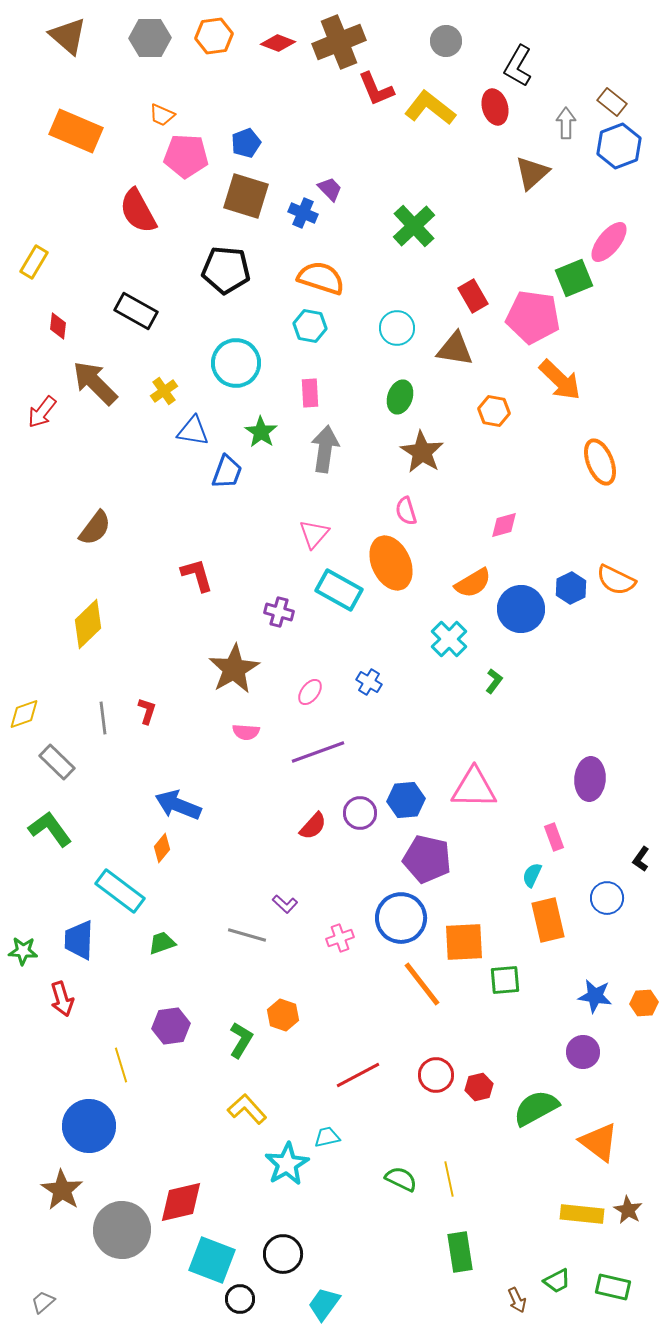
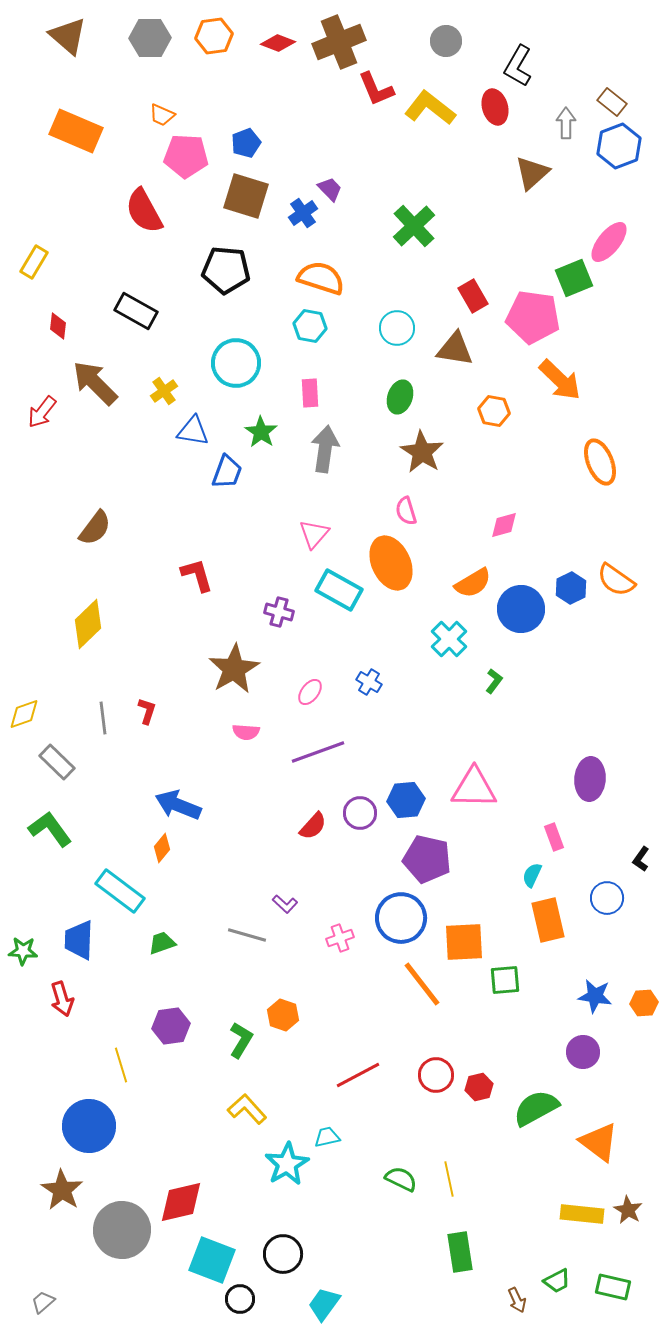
red semicircle at (138, 211): moved 6 px right
blue cross at (303, 213): rotated 32 degrees clockwise
orange semicircle at (616, 580): rotated 9 degrees clockwise
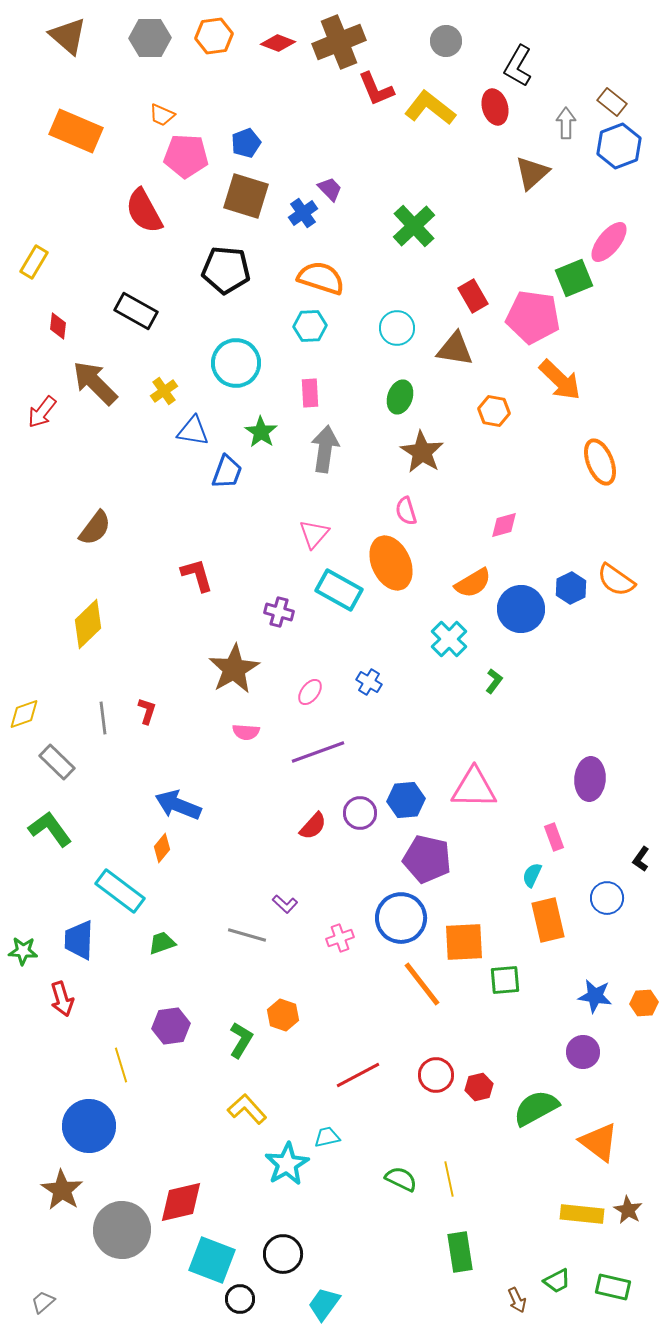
cyan hexagon at (310, 326): rotated 12 degrees counterclockwise
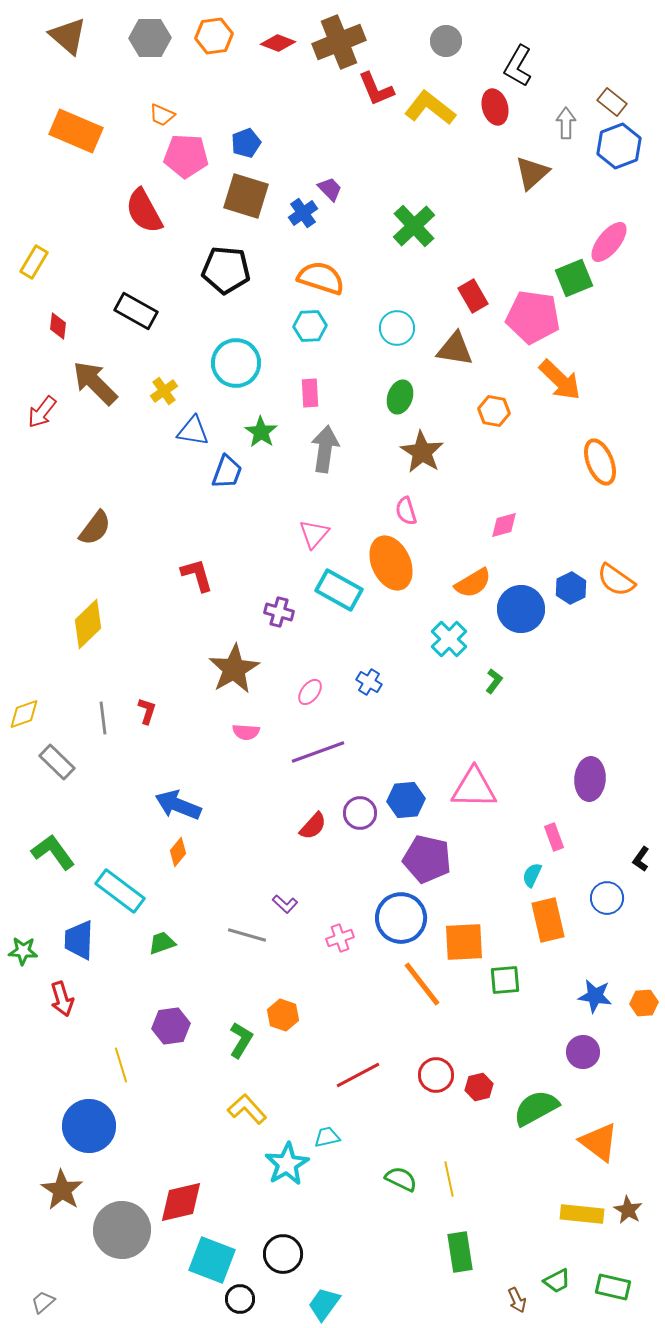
green L-shape at (50, 829): moved 3 px right, 23 px down
orange diamond at (162, 848): moved 16 px right, 4 px down
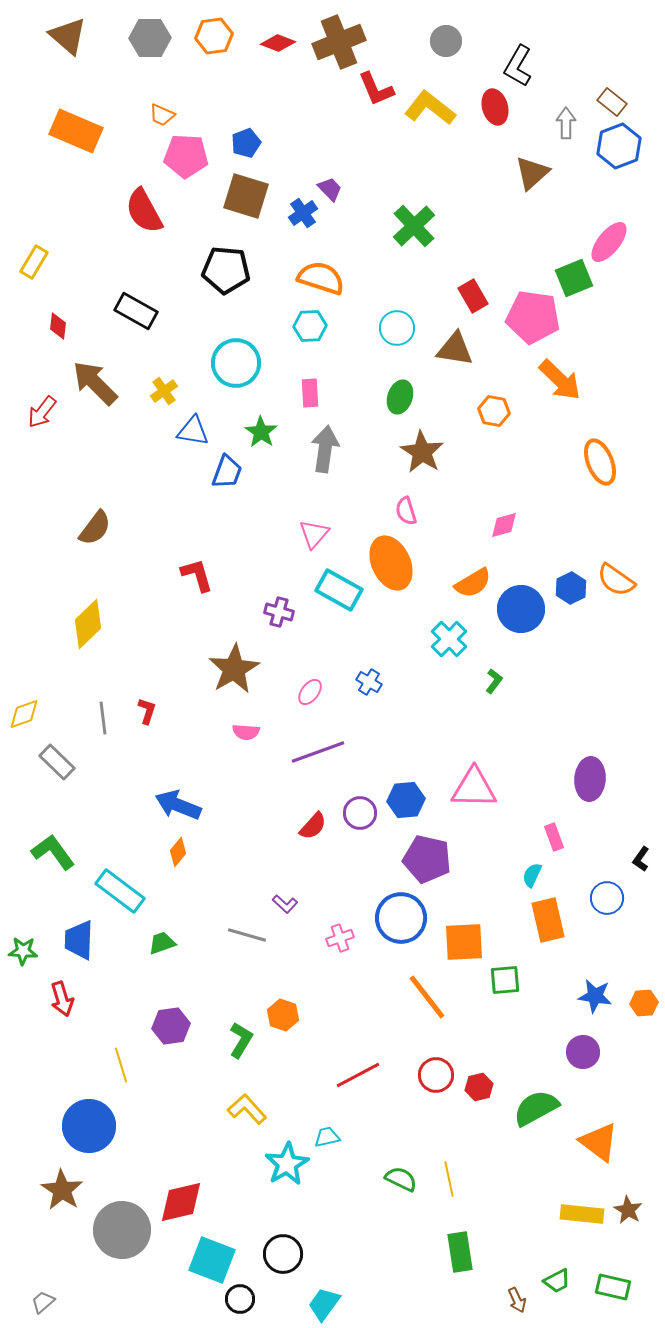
orange line at (422, 984): moved 5 px right, 13 px down
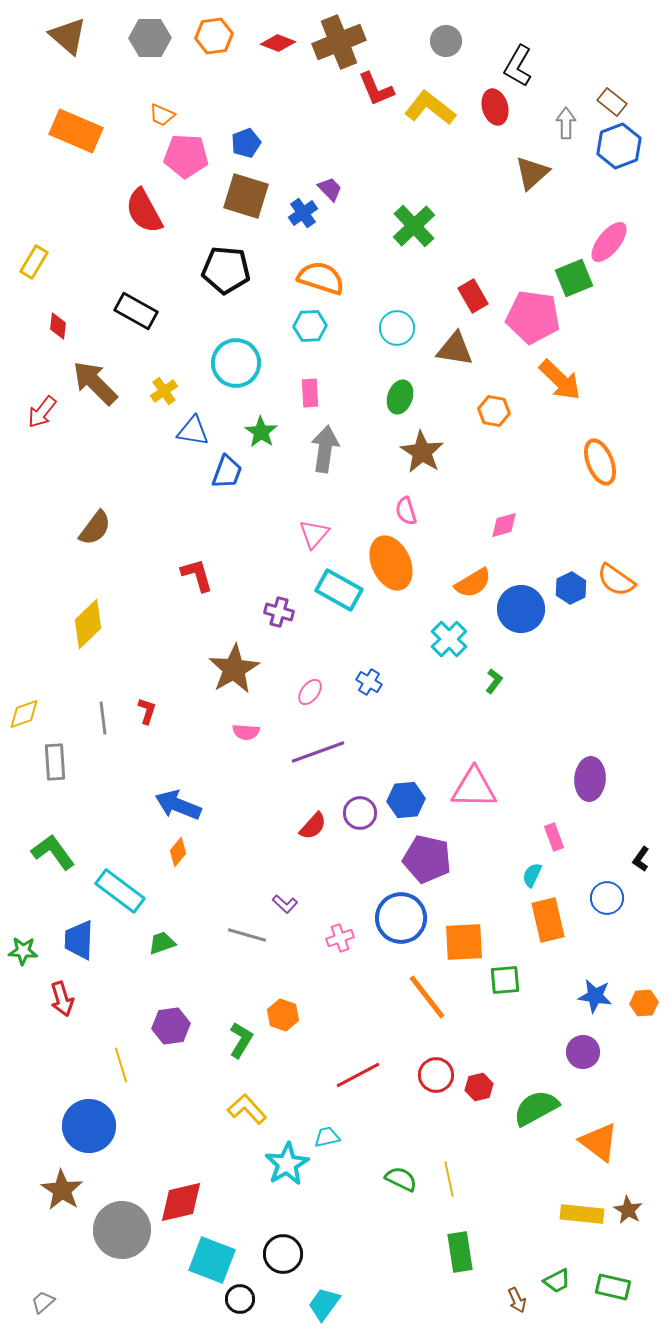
gray rectangle at (57, 762): moved 2 px left; rotated 42 degrees clockwise
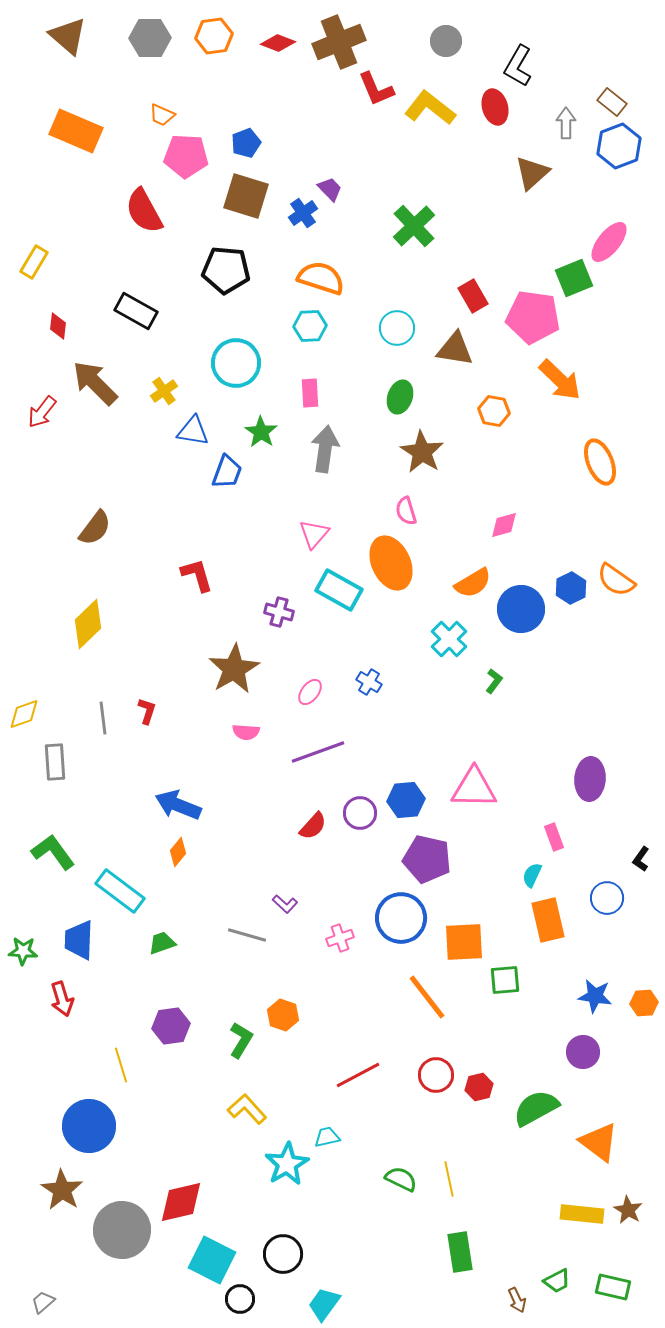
cyan square at (212, 1260): rotated 6 degrees clockwise
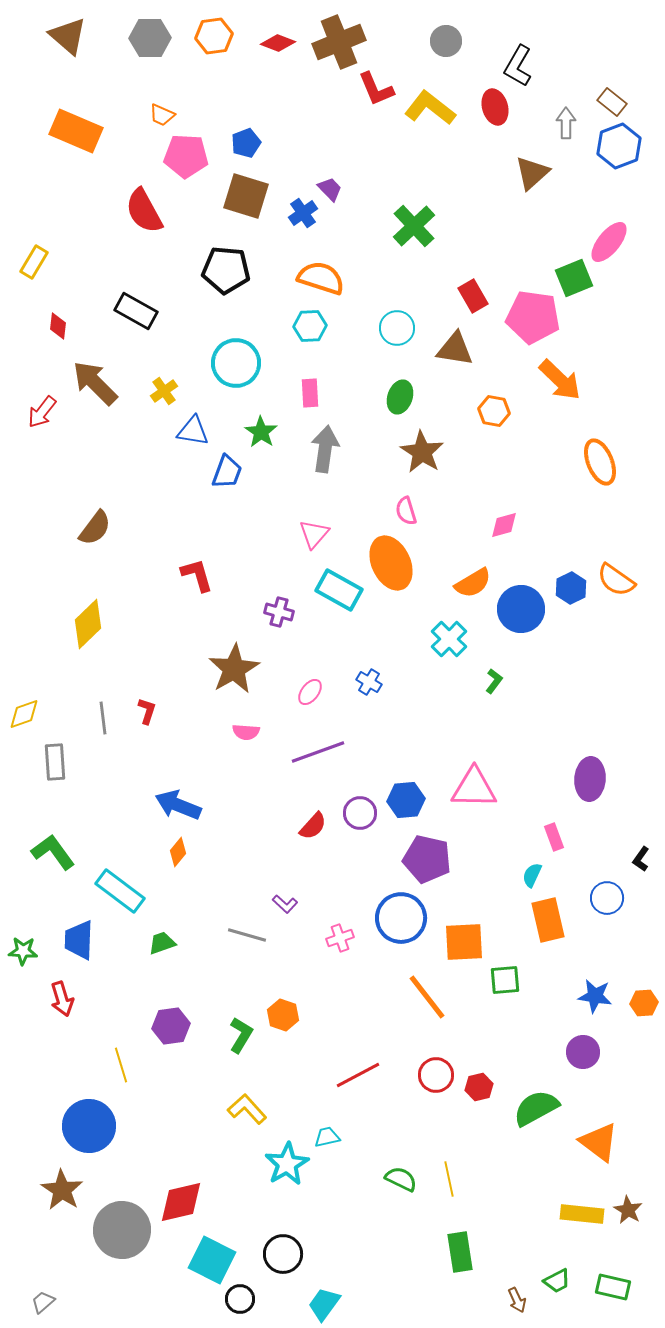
green L-shape at (241, 1040): moved 5 px up
